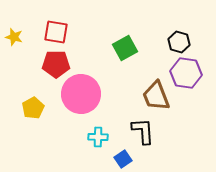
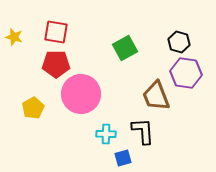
cyan cross: moved 8 px right, 3 px up
blue square: moved 1 px up; rotated 18 degrees clockwise
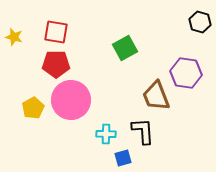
black hexagon: moved 21 px right, 20 px up
pink circle: moved 10 px left, 6 px down
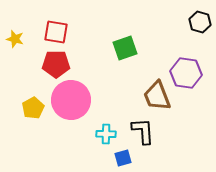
yellow star: moved 1 px right, 2 px down
green square: rotated 10 degrees clockwise
brown trapezoid: moved 1 px right
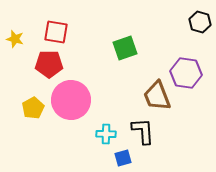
red pentagon: moved 7 px left
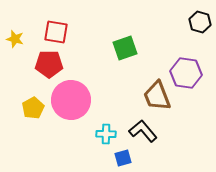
black L-shape: rotated 36 degrees counterclockwise
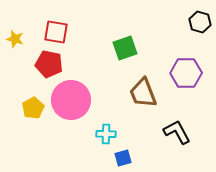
red pentagon: rotated 12 degrees clockwise
purple hexagon: rotated 8 degrees counterclockwise
brown trapezoid: moved 14 px left, 3 px up
black L-shape: moved 34 px right, 1 px down; rotated 12 degrees clockwise
